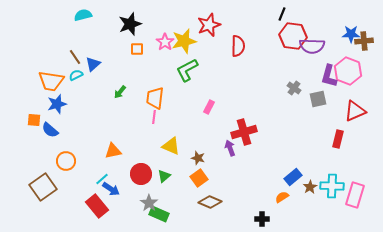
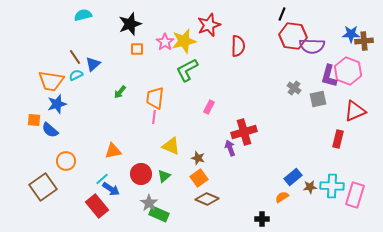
brown star at (310, 187): rotated 24 degrees clockwise
brown diamond at (210, 202): moved 3 px left, 3 px up
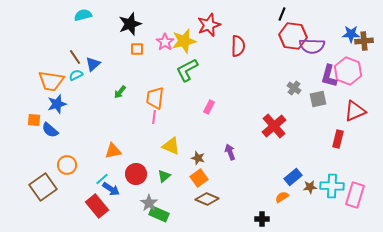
red cross at (244, 132): moved 30 px right, 6 px up; rotated 25 degrees counterclockwise
purple arrow at (230, 148): moved 4 px down
orange circle at (66, 161): moved 1 px right, 4 px down
red circle at (141, 174): moved 5 px left
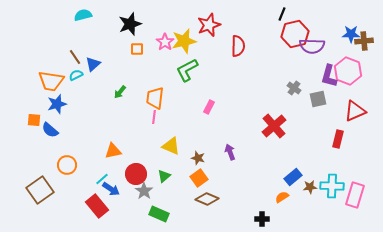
red hexagon at (293, 36): moved 2 px right, 2 px up; rotated 20 degrees counterclockwise
brown square at (43, 187): moved 3 px left, 3 px down
gray star at (149, 203): moved 5 px left, 12 px up
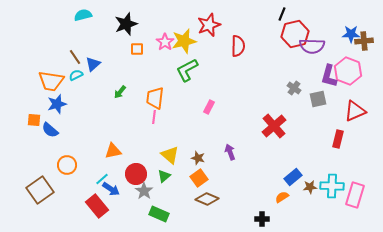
black star at (130, 24): moved 4 px left
yellow triangle at (171, 146): moved 1 px left, 9 px down; rotated 18 degrees clockwise
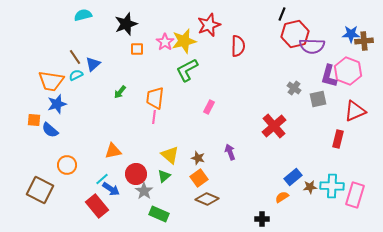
brown square at (40, 190): rotated 28 degrees counterclockwise
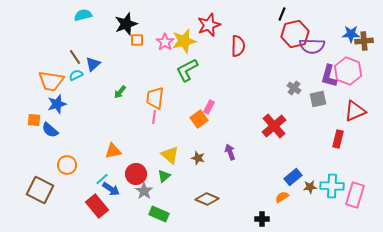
orange square at (137, 49): moved 9 px up
orange square at (199, 178): moved 59 px up
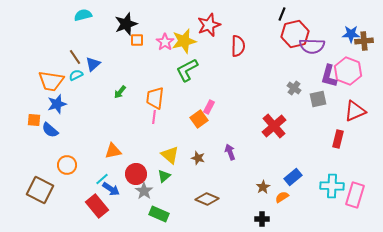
brown star at (310, 187): moved 47 px left; rotated 24 degrees counterclockwise
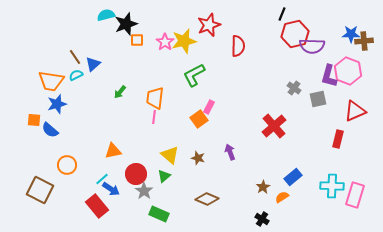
cyan semicircle at (83, 15): moved 23 px right
green L-shape at (187, 70): moved 7 px right, 5 px down
black cross at (262, 219): rotated 32 degrees clockwise
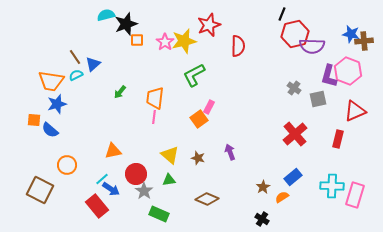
blue star at (351, 34): rotated 12 degrees clockwise
red cross at (274, 126): moved 21 px right, 8 px down
green triangle at (164, 176): moved 5 px right, 4 px down; rotated 32 degrees clockwise
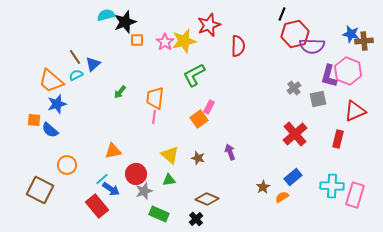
black star at (126, 24): moved 1 px left, 2 px up
orange trapezoid at (51, 81): rotated 32 degrees clockwise
gray cross at (294, 88): rotated 16 degrees clockwise
gray star at (144, 191): rotated 18 degrees clockwise
black cross at (262, 219): moved 66 px left; rotated 16 degrees clockwise
